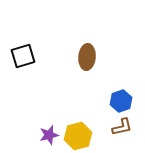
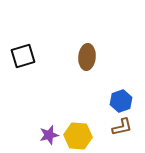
yellow hexagon: rotated 20 degrees clockwise
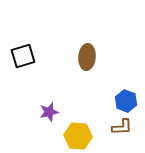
blue hexagon: moved 5 px right; rotated 20 degrees counterclockwise
brown L-shape: rotated 10 degrees clockwise
purple star: moved 23 px up
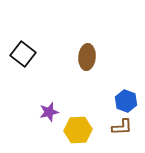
black square: moved 2 px up; rotated 35 degrees counterclockwise
yellow hexagon: moved 6 px up; rotated 8 degrees counterclockwise
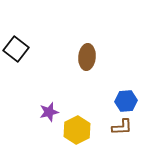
black square: moved 7 px left, 5 px up
blue hexagon: rotated 25 degrees counterclockwise
yellow hexagon: moved 1 px left; rotated 24 degrees counterclockwise
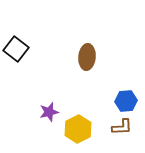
yellow hexagon: moved 1 px right, 1 px up
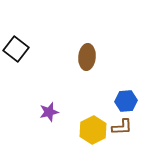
yellow hexagon: moved 15 px right, 1 px down
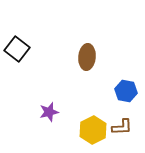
black square: moved 1 px right
blue hexagon: moved 10 px up; rotated 15 degrees clockwise
